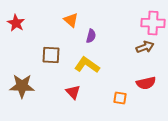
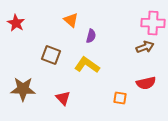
brown square: rotated 18 degrees clockwise
brown star: moved 1 px right, 3 px down
red triangle: moved 10 px left, 6 px down
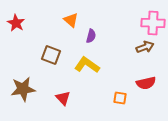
brown star: rotated 10 degrees counterclockwise
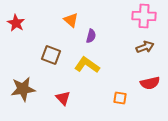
pink cross: moved 9 px left, 7 px up
red semicircle: moved 4 px right
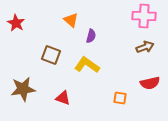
red triangle: rotated 28 degrees counterclockwise
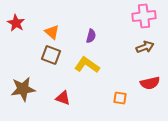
pink cross: rotated 10 degrees counterclockwise
orange triangle: moved 19 px left, 12 px down
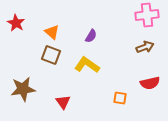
pink cross: moved 3 px right, 1 px up
purple semicircle: rotated 16 degrees clockwise
red triangle: moved 4 px down; rotated 35 degrees clockwise
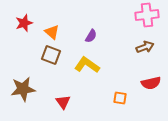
red star: moved 8 px right; rotated 24 degrees clockwise
red semicircle: moved 1 px right
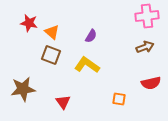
pink cross: moved 1 px down
red star: moved 5 px right; rotated 30 degrees clockwise
orange square: moved 1 px left, 1 px down
